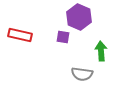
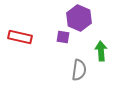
purple hexagon: moved 1 px down
red rectangle: moved 2 px down
gray semicircle: moved 3 px left, 4 px up; rotated 90 degrees counterclockwise
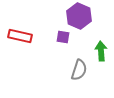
purple hexagon: moved 2 px up
red rectangle: moved 1 px up
gray semicircle: rotated 10 degrees clockwise
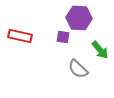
purple hexagon: moved 2 px down; rotated 20 degrees counterclockwise
green arrow: moved 1 px left, 1 px up; rotated 144 degrees clockwise
gray semicircle: moved 1 px left, 1 px up; rotated 115 degrees clockwise
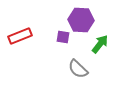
purple hexagon: moved 2 px right, 2 px down
red rectangle: rotated 35 degrees counterclockwise
green arrow: moved 6 px up; rotated 102 degrees counterclockwise
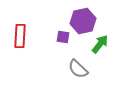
purple hexagon: moved 2 px right, 1 px down; rotated 15 degrees counterclockwise
red rectangle: rotated 65 degrees counterclockwise
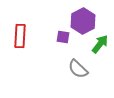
purple hexagon: rotated 15 degrees counterclockwise
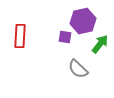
purple hexagon: rotated 15 degrees clockwise
purple square: moved 2 px right
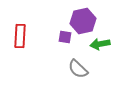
green arrow: rotated 138 degrees counterclockwise
